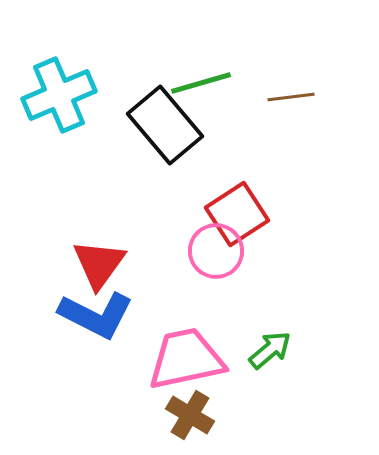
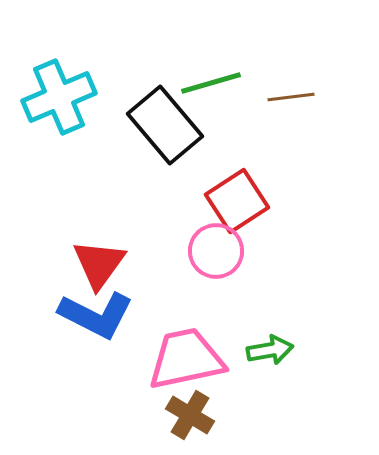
green line: moved 10 px right
cyan cross: moved 2 px down
red square: moved 13 px up
green arrow: rotated 30 degrees clockwise
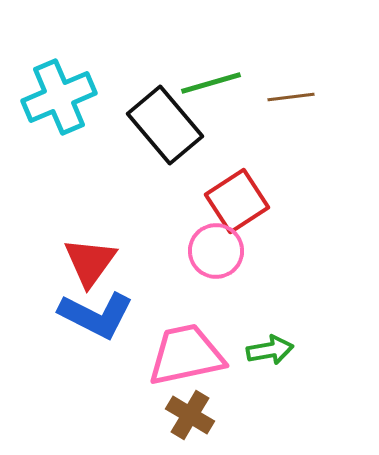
red triangle: moved 9 px left, 2 px up
pink trapezoid: moved 4 px up
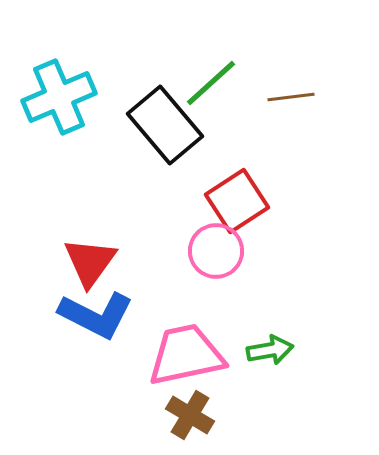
green line: rotated 26 degrees counterclockwise
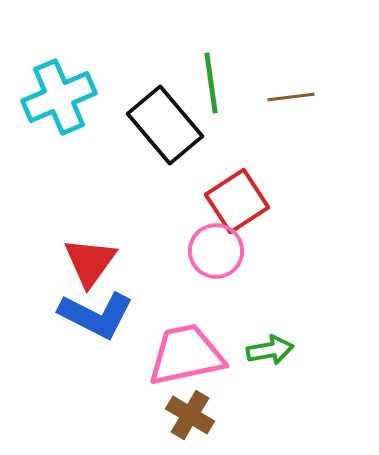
green line: rotated 56 degrees counterclockwise
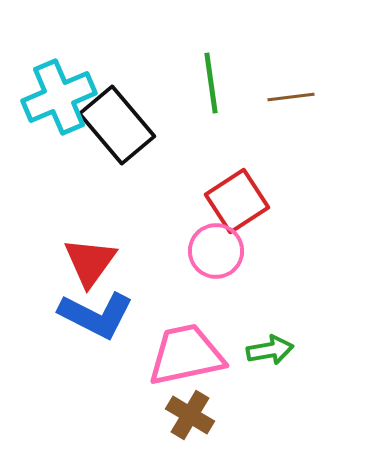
black rectangle: moved 48 px left
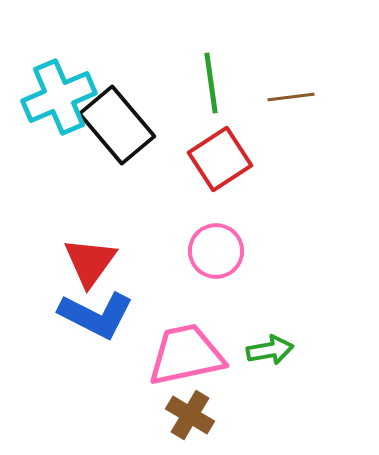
red square: moved 17 px left, 42 px up
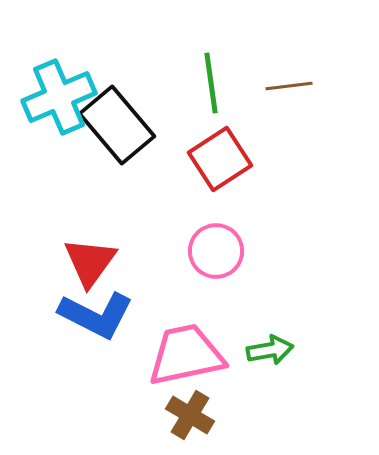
brown line: moved 2 px left, 11 px up
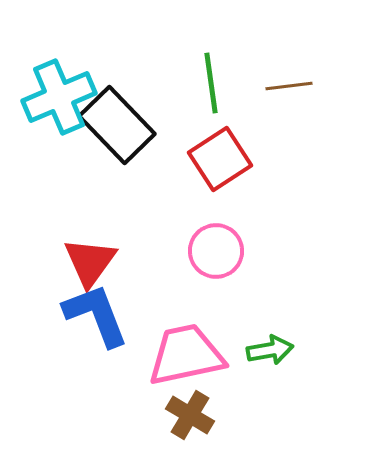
black rectangle: rotated 4 degrees counterclockwise
blue L-shape: rotated 138 degrees counterclockwise
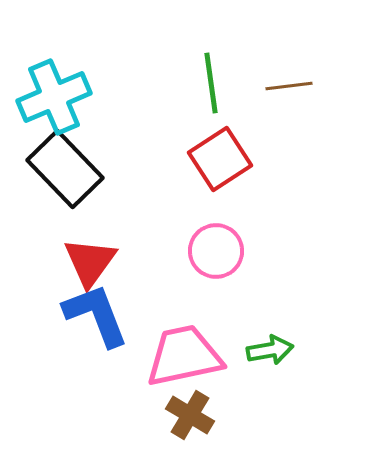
cyan cross: moved 5 px left
black rectangle: moved 52 px left, 44 px down
pink trapezoid: moved 2 px left, 1 px down
